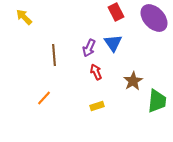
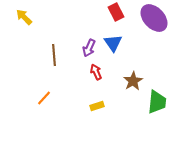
green trapezoid: moved 1 px down
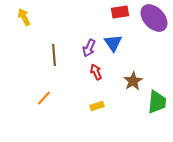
red rectangle: moved 4 px right; rotated 72 degrees counterclockwise
yellow arrow: rotated 18 degrees clockwise
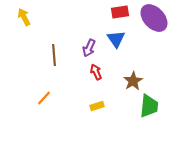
blue triangle: moved 3 px right, 4 px up
green trapezoid: moved 8 px left, 4 px down
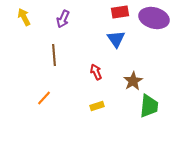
purple ellipse: rotated 32 degrees counterclockwise
purple arrow: moved 26 px left, 29 px up
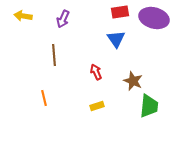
yellow arrow: moved 1 px left, 1 px up; rotated 54 degrees counterclockwise
brown star: rotated 18 degrees counterclockwise
orange line: rotated 56 degrees counterclockwise
